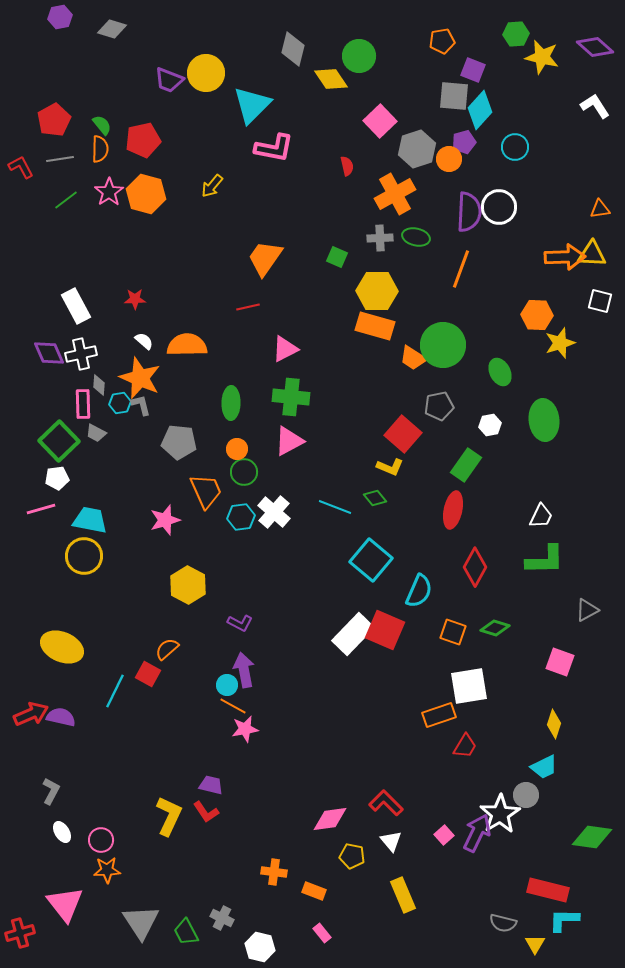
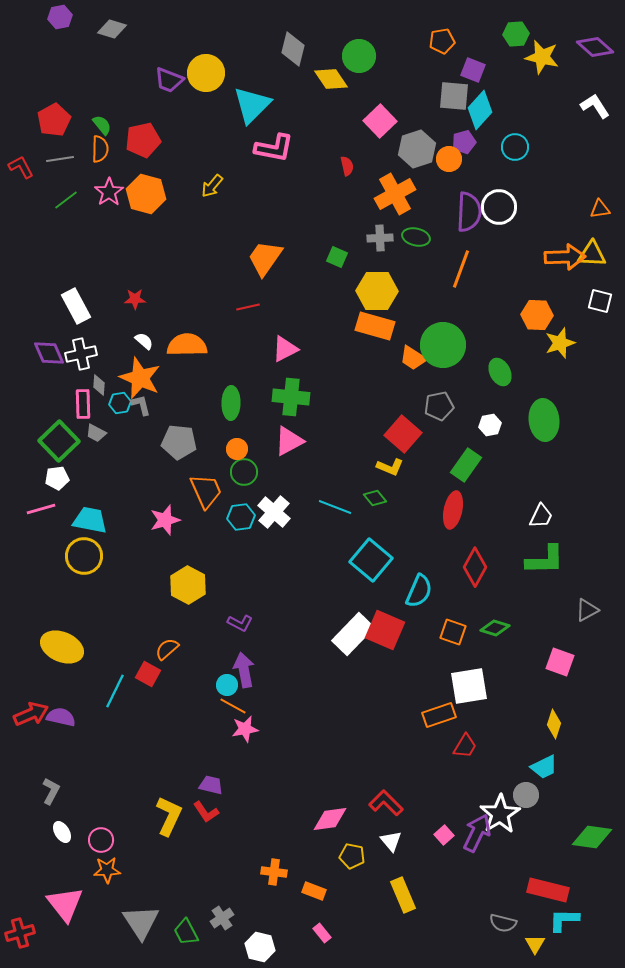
gray cross at (222, 918): rotated 30 degrees clockwise
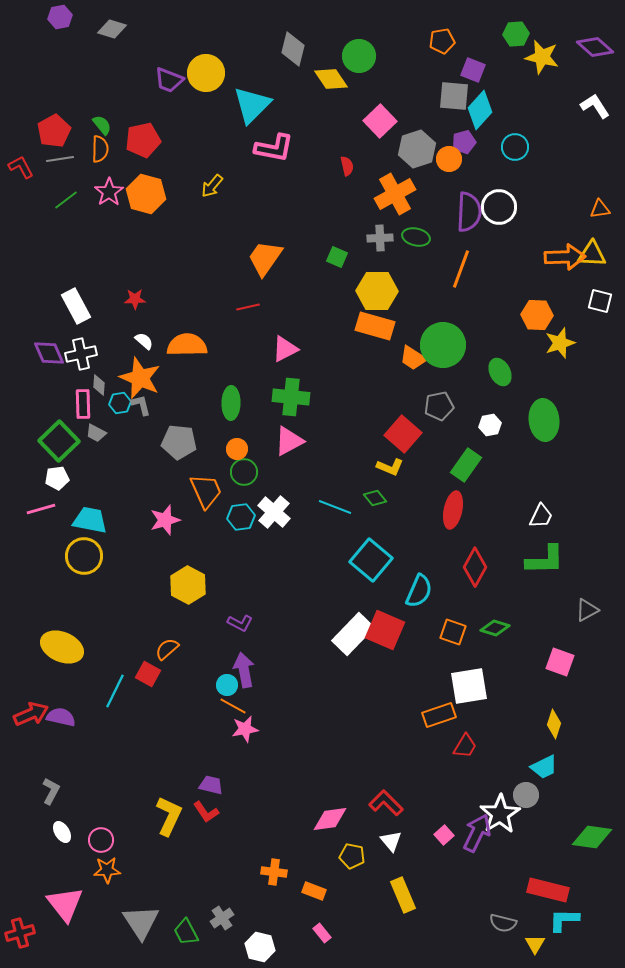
red pentagon at (54, 120): moved 11 px down
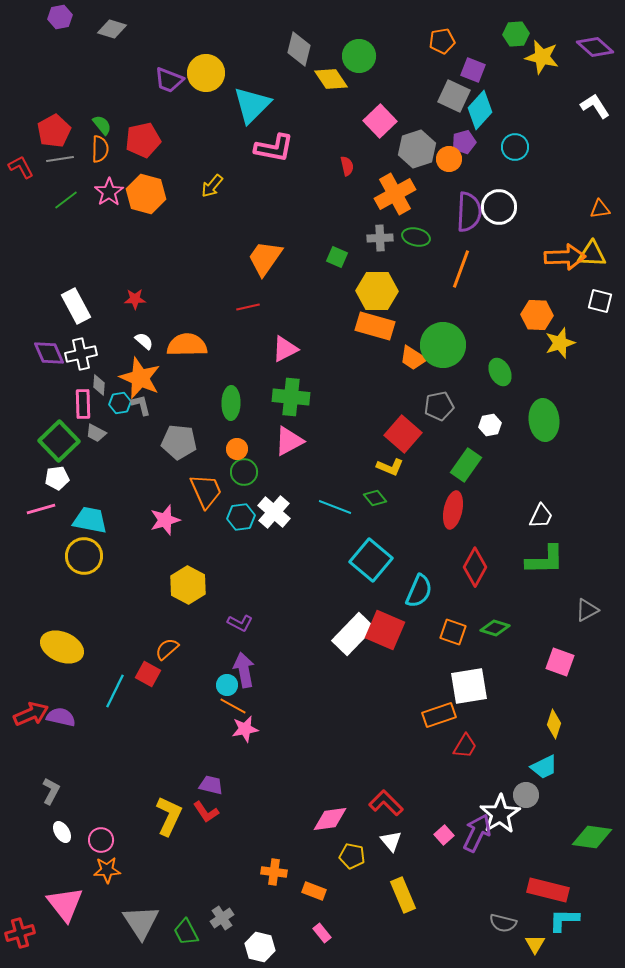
gray diamond at (293, 49): moved 6 px right
gray square at (454, 96): rotated 20 degrees clockwise
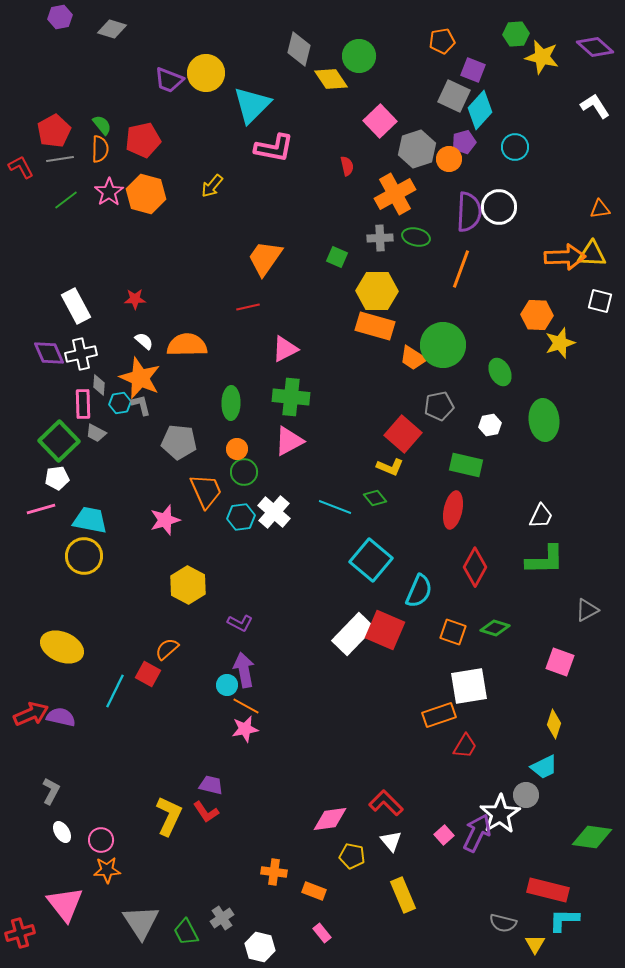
green rectangle at (466, 465): rotated 68 degrees clockwise
orange line at (233, 706): moved 13 px right
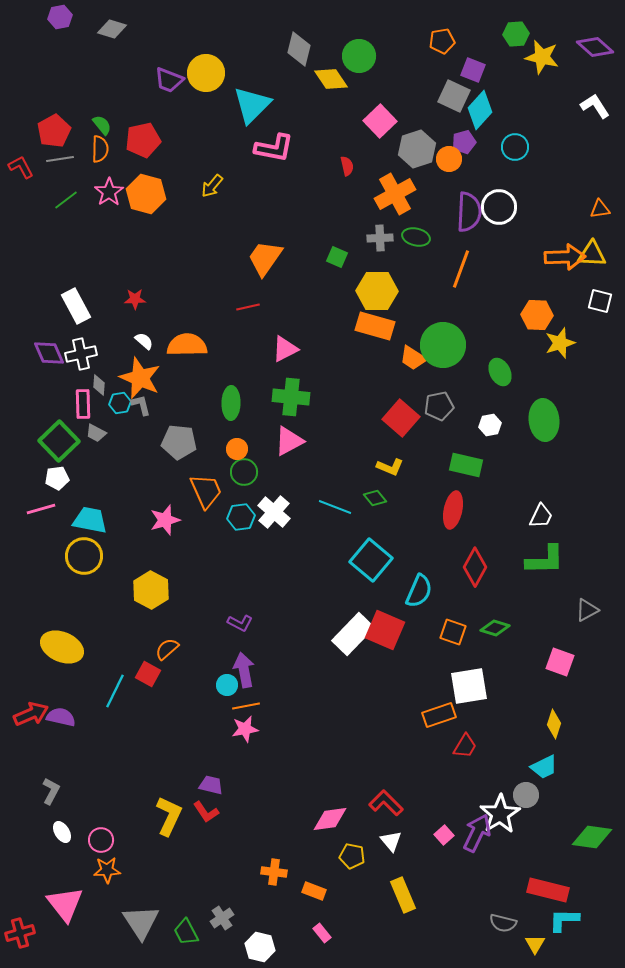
red square at (403, 434): moved 2 px left, 16 px up
yellow hexagon at (188, 585): moved 37 px left, 5 px down
orange line at (246, 706): rotated 40 degrees counterclockwise
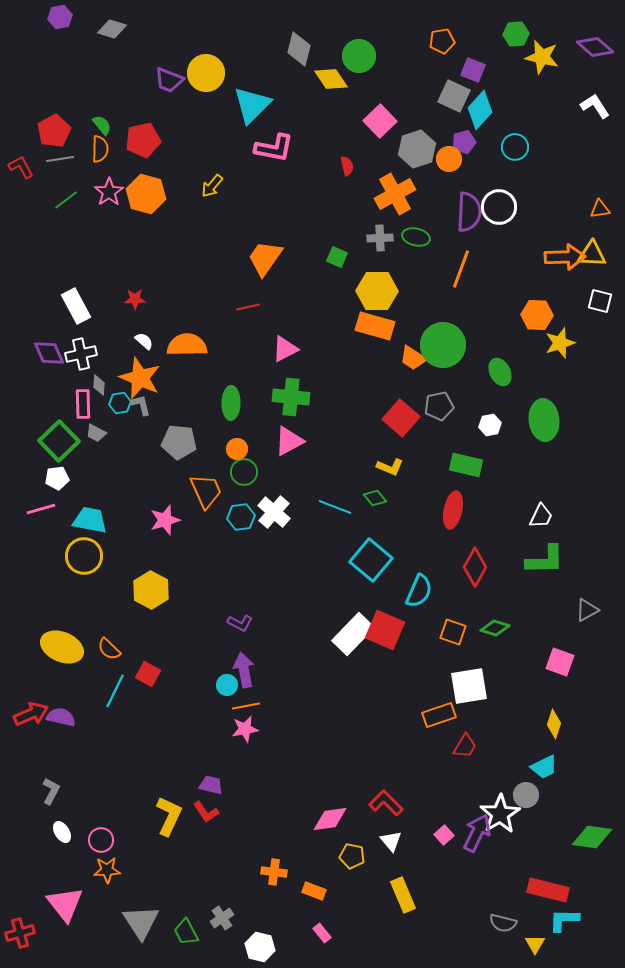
orange semicircle at (167, 649): moved 58 px left; rotated 95 degrees counterclockwise
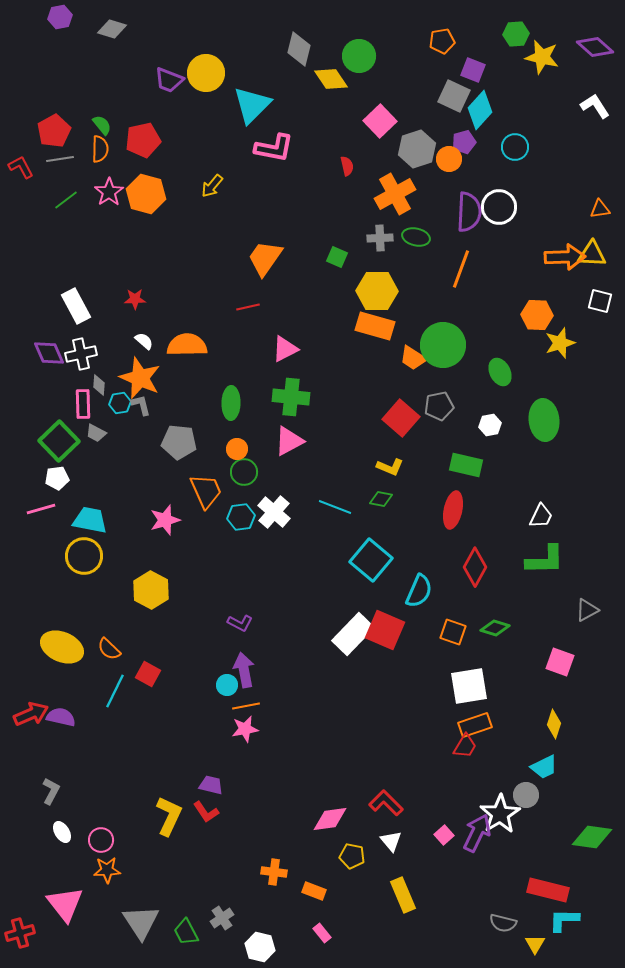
green diamond at (375, 498): moved 6 px right, 1 px down; rotated 40 degrees counterclockwise
orange rectangle at (439, 715): moved 36 px right, 10 px down
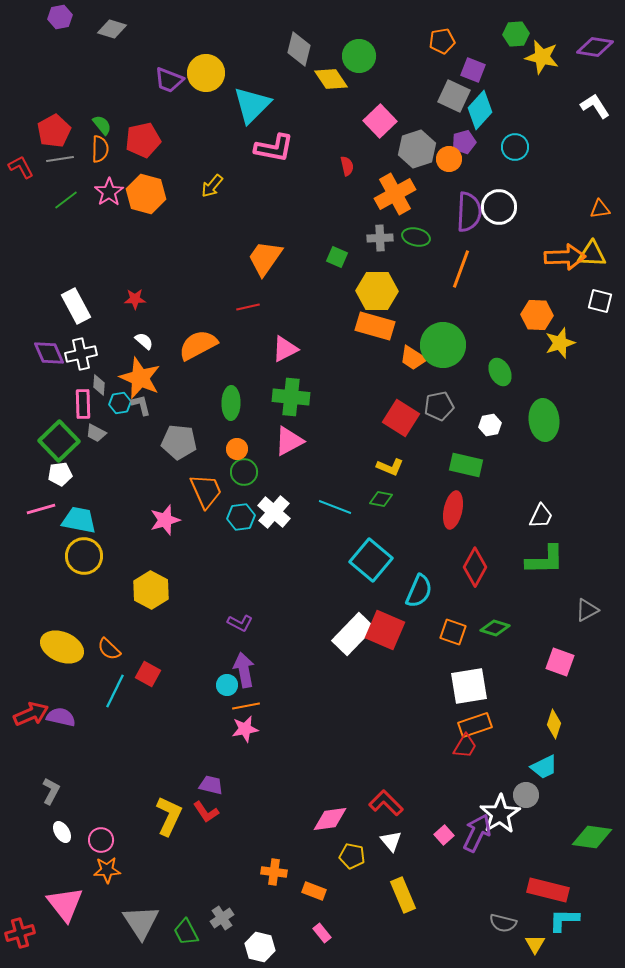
purple diamond at (595, 47): rotated 33 degrees counterclockwise
orange semicircle at (187, 345): moved 11 px right; rotated 27 degrees counterclockwise
red square at (401, 418): rotated 9 degrees counterclockwise
white pentagon at (57, 478): moved 3 px right, 4 px up
cyan trapezoid at (90, 520): moved 11 px left
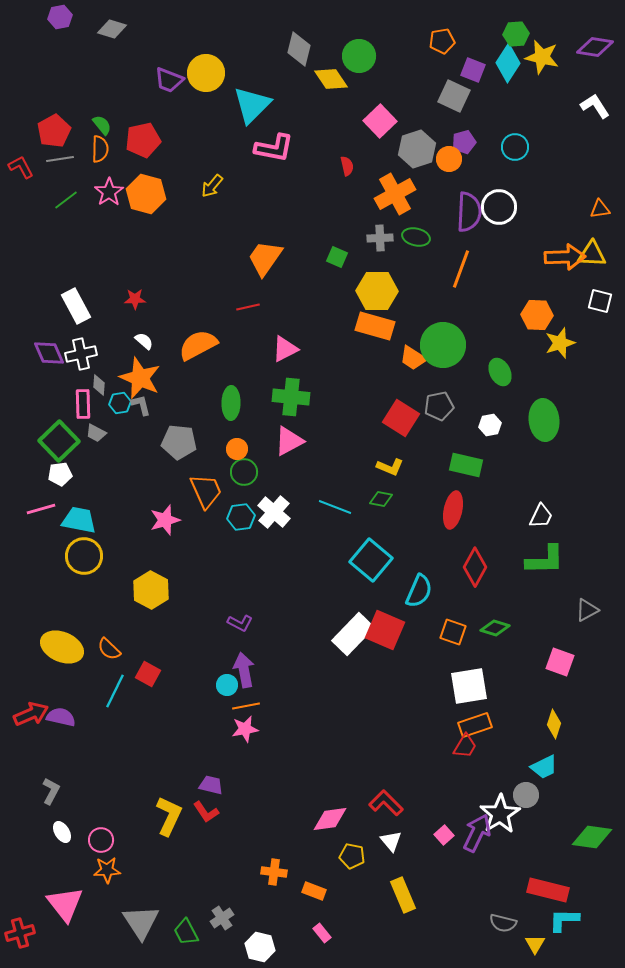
cyan diamond at (480, 110): moved 28 px right, 47 px up; rotated 9 degrees counterclockwise
